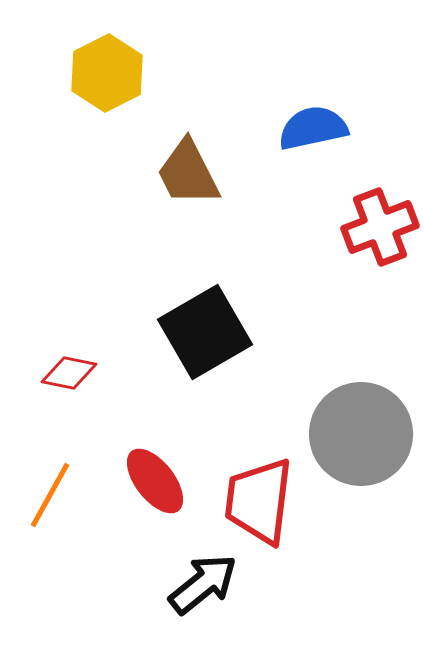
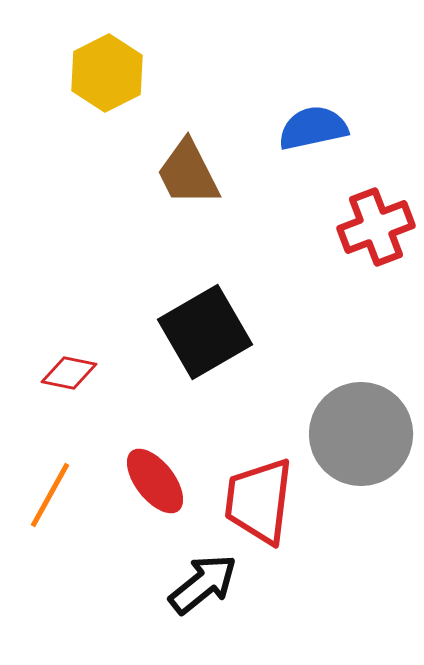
red cross: moved 4 px left
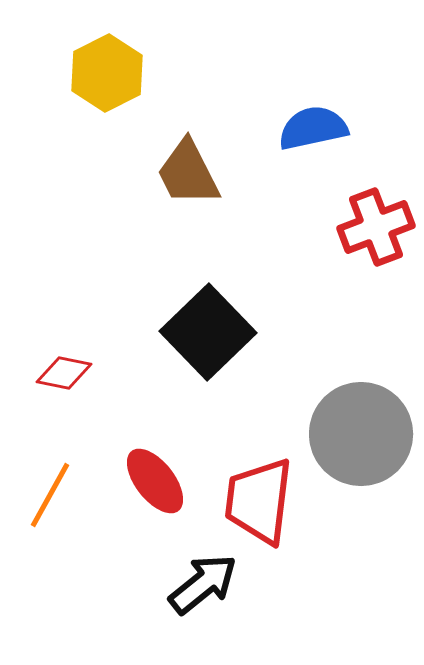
black square: moved 3 px right; rotated 14 degrees counterclockwise
red diamond: moved 5 px left
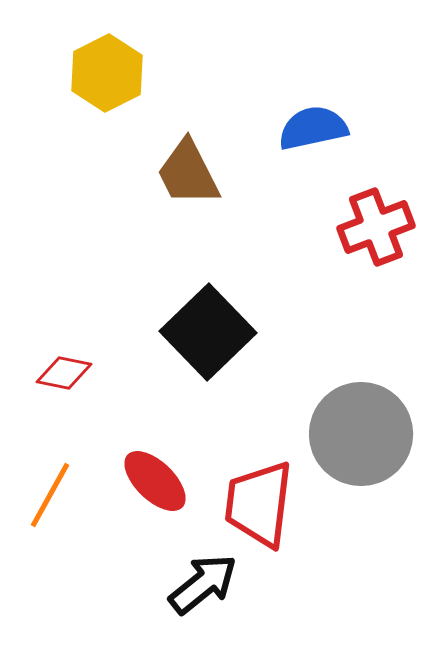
red ellipse: rotated 8 degrees counterclockwise
red trapezoid: moved 3 px down
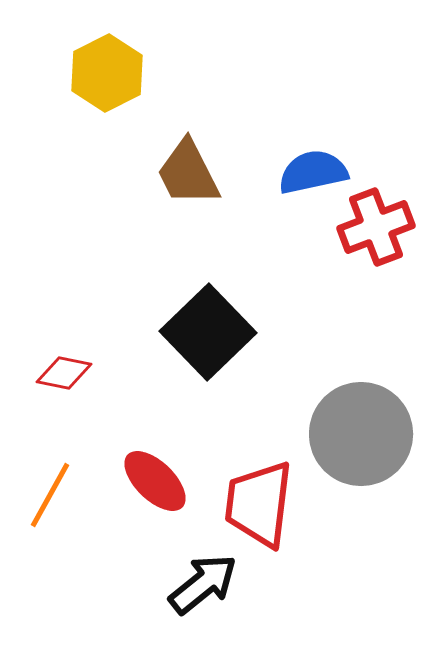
blue semicircle: moved 44 px down
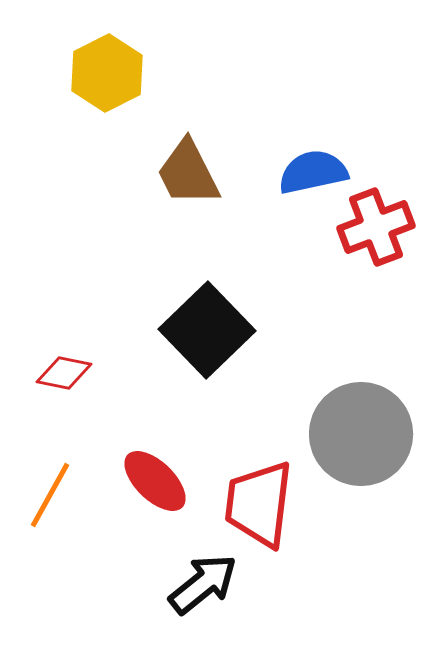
black square: moved 1 px left, 2 px up
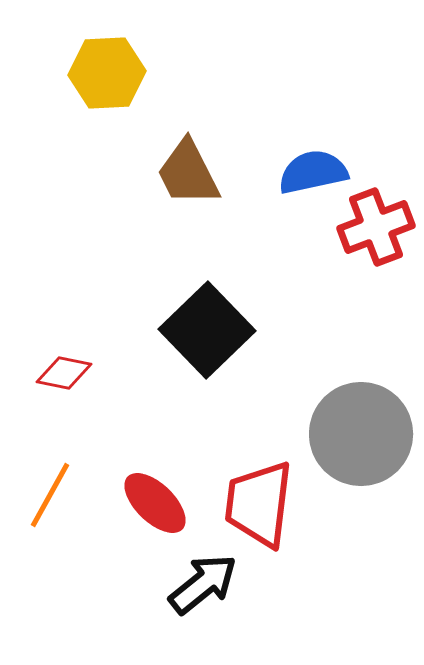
yellow hexagon: rotated 24 degrees clockwise
red ellipse: moved 22 px down
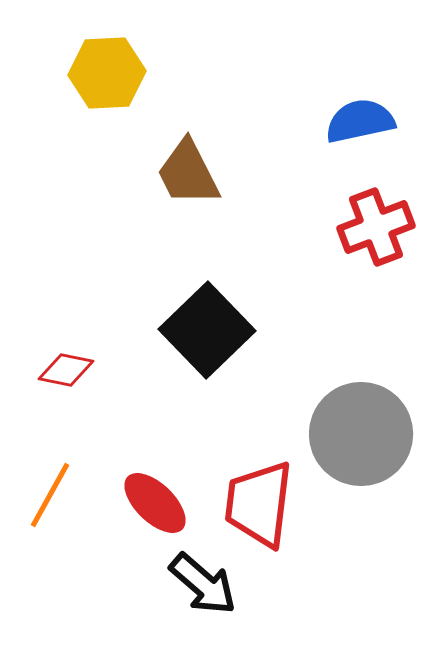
blue semicircle: moved 47 px right, 51 px up
red diamond: moved 2 px right, 3 px up
black arrow: rotated 80 degrees clockwise
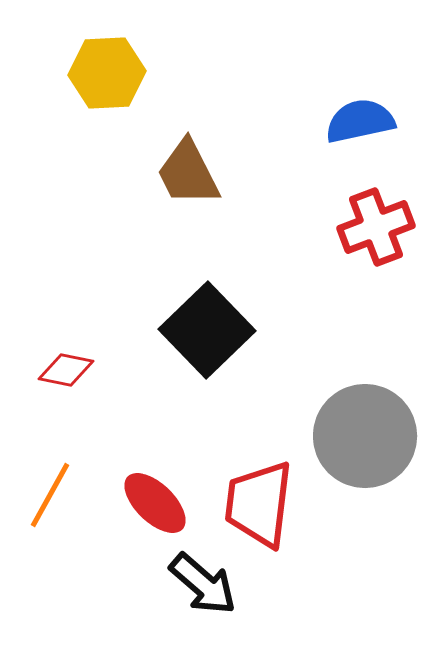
gray circle: moved 4 px right, 2 px down
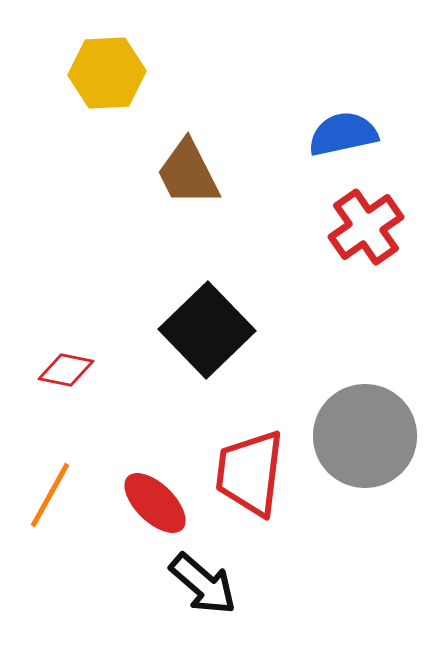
blue semicircle: moved 17 px left, 13 px down
red cross: moved 10 px left; rotated 14 degrees counterclockwise
red trapezoid: moved 9 px left, 31 px up
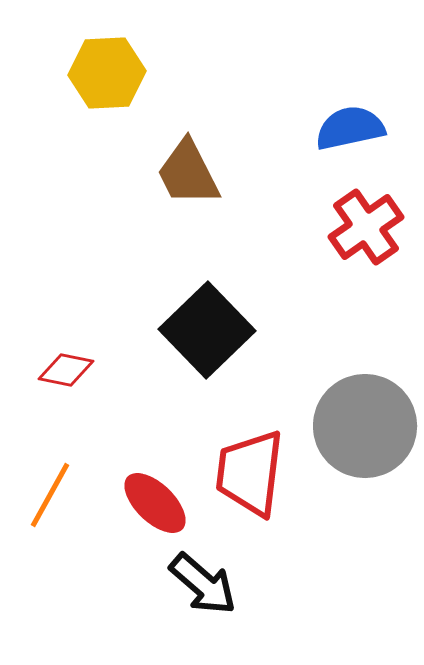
blue semicircle: moved 7 px right, 6 px up
gray circle: moved 10 px up
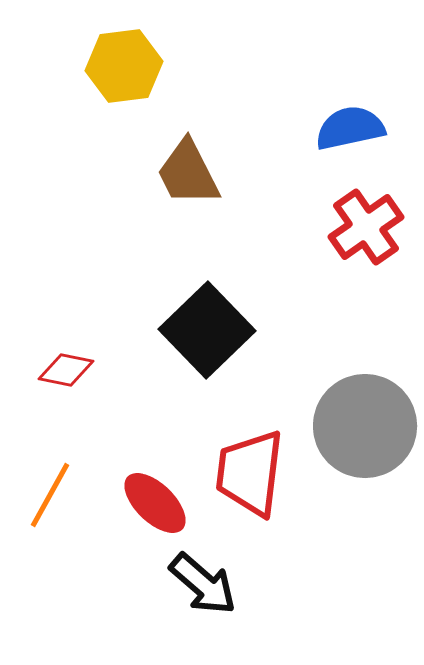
yellow hexagon: moved 17 px right, 7 px up; rotated 4 degrees counterclockwise
